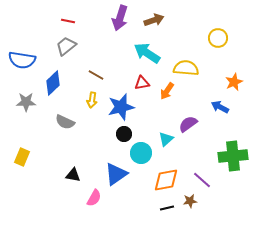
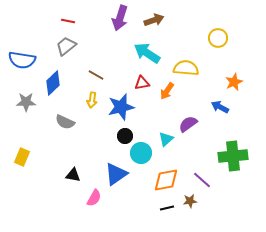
black circle: moved 1 px right, 2 px down
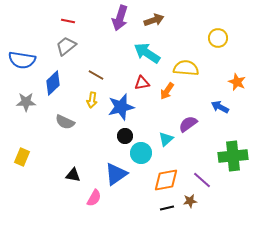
orange star: moved 3 px right; rotated 24 degrees counterclockwise
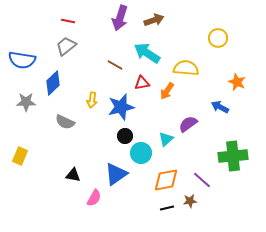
brown line: moved 19 px right, 10 px up
yellow rectangle: moved 2 px left, 1 px up
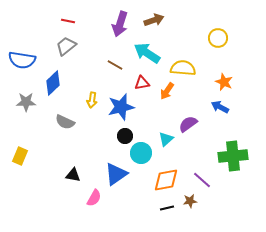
purple arrow: moved 6 px down
yellow semicircle: moved 3 px left
orange star: moved 13 px left
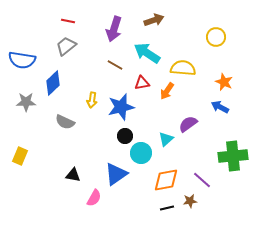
purple arrow: moved 6 px left, 5 px down
yellow circle: moved 2 px left, 1 px up
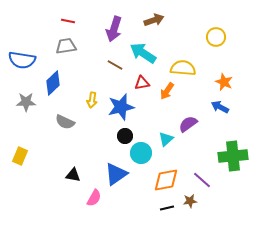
gray trapezoid: rotated 30 degrees clockwise
cyan arrow: moved 4 px left
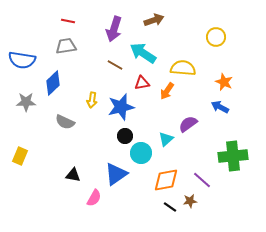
black line: moved 3 px right, 1 px up; rotated 48 degrees clockwise
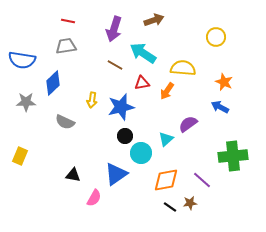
brown star: moved 2 px down
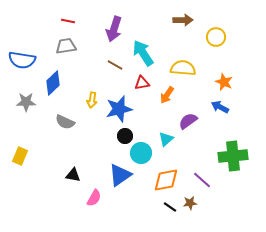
brown arrow: moved 29 px right; rotated 18 degrees clockwise
cyan arrow: rotated 24 degrees clockwise
orange arrow: moved 4 px down
blue star: moved 2 px left, 2 px down
purple semicircle: moved 3 px up
blue triangle: moved 4 px right, 1 px down
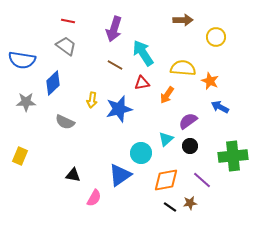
gray trapezoid: rotated 45 degrees clockwise
orange star: moved 14 px left, 1 px up
black circle: moved 65 px right, 10 px down
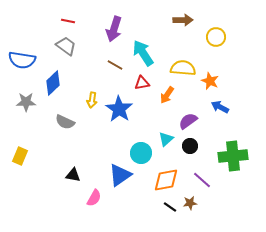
blue star: rotated 24 degrees counterclockwise
